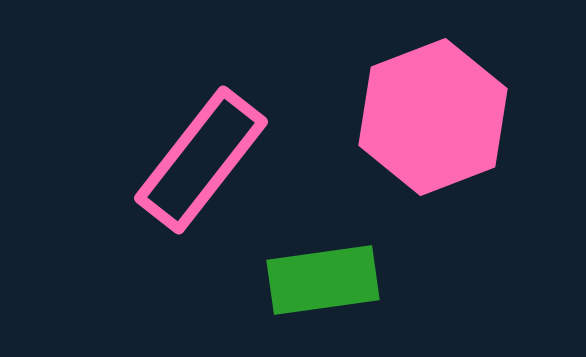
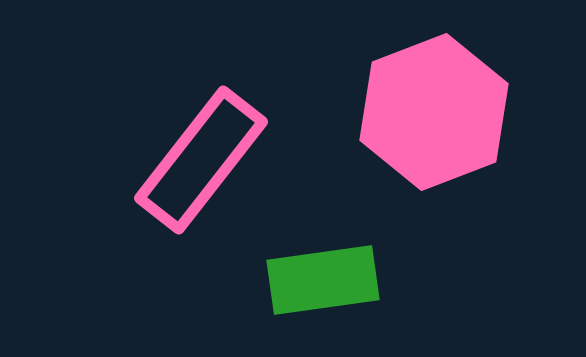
pink hexagon: moved 1 px right, 5 px up
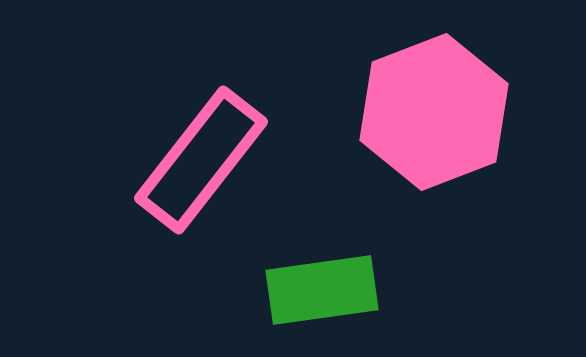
green rectangle: moved 1 px left, 10 px down
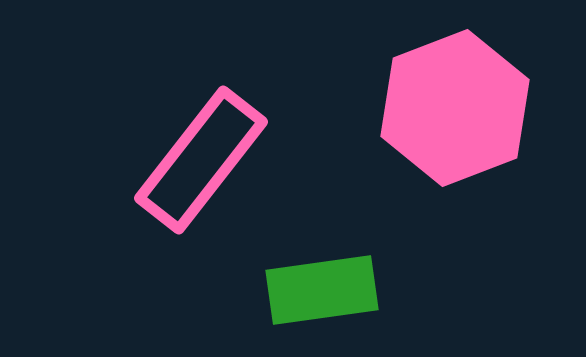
pink hexagon: moved 21 px right, 4 px up
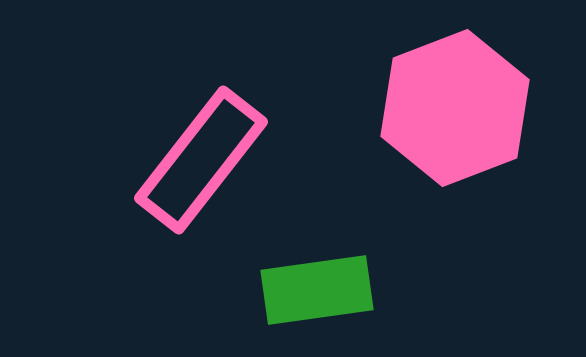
green rectangle: moved 5 px left
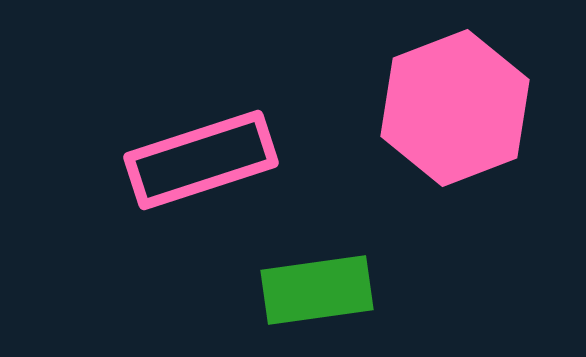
pink rectangle: rotated 34 degrees clockwise
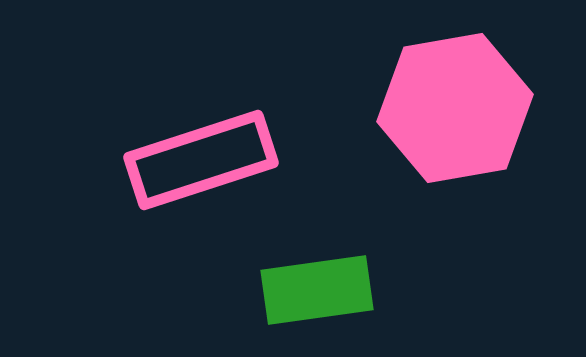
pink hexagon: rotated 11 degrees clockwise
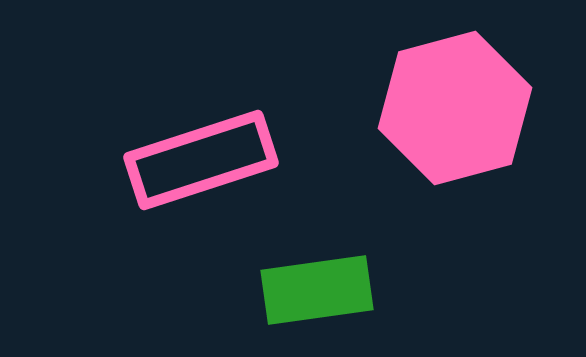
pink hexagon: rotated 5 degrees counterclockwise
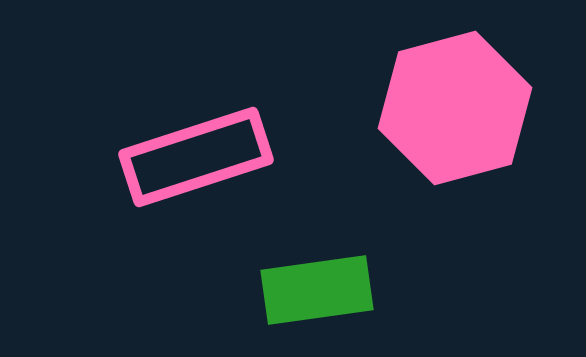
pink rectangle: moved 5 px left, 3 px up
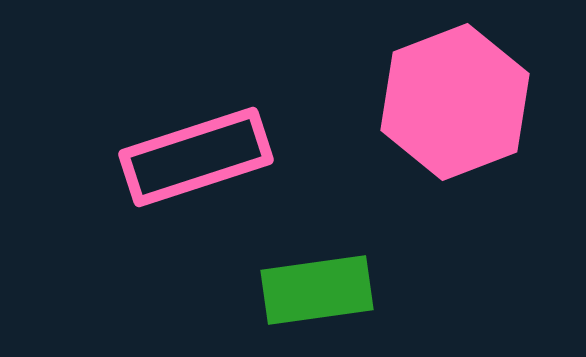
pink hexagon: moved 6 px up; rotated 6 degrees counterclockwise
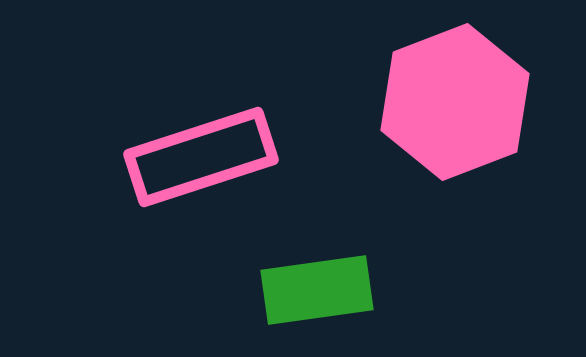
pink rectangle: moved 5 px right
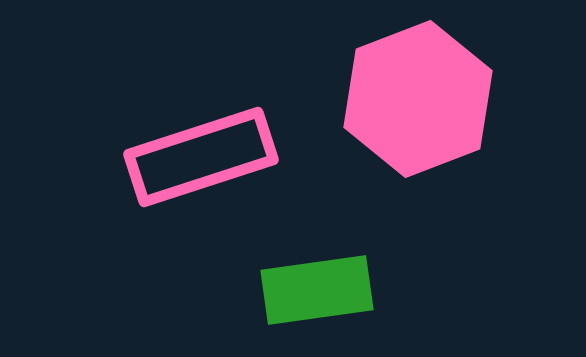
pink hexagon: moved 37 px left, 3 px up
